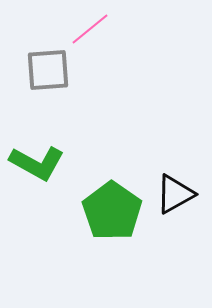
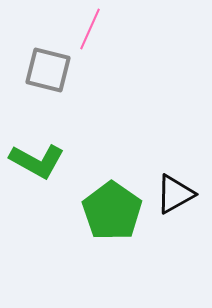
pink line: rotated 27 degrees counterclockwise
gray square: rotated 18 degrees clockwise
green L-shape: moved 2 px up
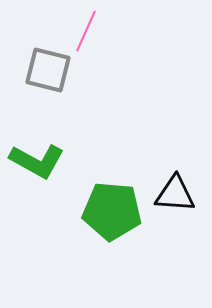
pink line: moved 4 px left, 2 px down
black triangle: rotated 33 degrees clockwise
green pentagon: rotated 30 degrees counterclockwise
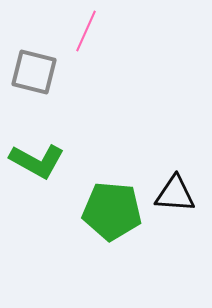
gray square: moved 14 px left, 2 px down
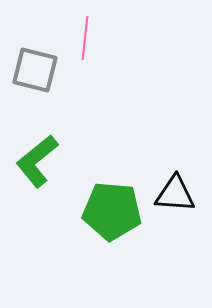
pink line: moved 1 px left, 7 px down; rotated 18 degrees counterclockwise
gray square: moved 1 px right, 2 px up
green L-shape: rotated 112 degrees clockwise
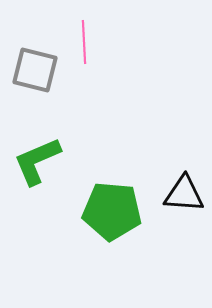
pink line: moved 1 px left, 4 px down; rotated 9 degrees counterclockwise
green L-shape: rotated 16 degrees clockwise
black triangle: moved 9 px right
